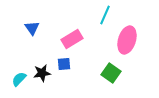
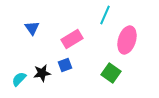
blue square: moved 1 px right, 1 px down; rotated 16 degrees counterclockwise
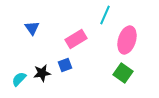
pink rectangle: moved 4 px right
green square: moved 12 px right
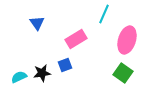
cyan line: moved 1 px left, 1 px up
blue triangle: moved 5 px right, 5 px up
cyan semicircle: moved 2 px up; rotated 21 degrees clockwise
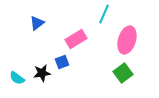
blue triangle: rotated 28 degrees clockwise
blue square: moved 3 px left, 3 px up
green square: rotated 18 degrees clockwise
cyan semicircle: moved 2 px left, 1 px down; rotated 119 degrees counterclockwise
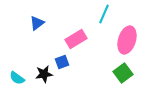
black star: moved 2 px right, 1 px down
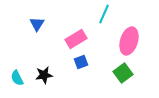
blue triangle: moved 1 px down; rotated 21 degrees counterclockwise
pink ellipse: moved 2 px right, 1 px down
blue square: moved 19 px right
black star: moved 1 px down
cyan semicircle: rotated 28 degrees clockwise
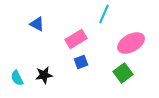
blue triangle: rotated 35 degrees counterclockwise
pink ellipse: moved 2 px right, 2 px down; rotated 44 degrees clockwise
